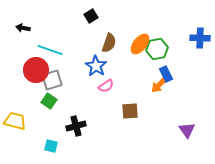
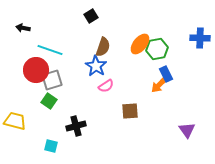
brown semicircle: moved 6 px left, 4 px down
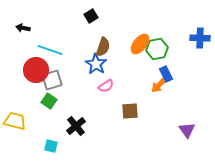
blue star: moved 2 px up
black cross: rotated 24 degrees counterclockwise
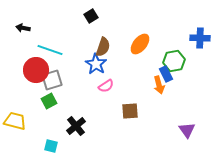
green hexagon: moved 17 px right, 12 px down
orange arrow: rotated 60 degrees counterclockwise
green square: rotated 28 degrees clockwise
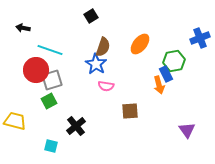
blue cross: rotated 24 degrees counterclockwise
pink semicircle: rotated 42 degrees clockwise
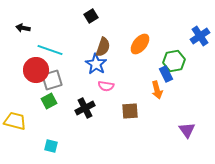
blue cross: moved 2 px up; rotated 12 degrees counterclockwise
orange arrow: moved 2 px left, 5 px down
black cross: moved 9 px right, 18 px up; rotated 12 degrees clockwise
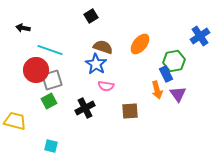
brown semicircle: rotated 90 degrees counterclockwise
purple triangle: moved 9 px left, 36 px up
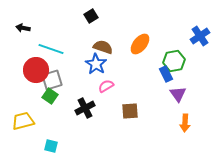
cyan line: moved 1 px right, 1 px up
pink semicircle: rotated 140 degrees clockwise
orange arrow: moved 28 px right, 33 px down; rotated 18 degrees clockwise
green square: moved 1 px right, 5 px up; rotated 28 degrees counterclockwise
yellow trapezoid: moved 8 px right; rotated 30 degrees counterclockwise
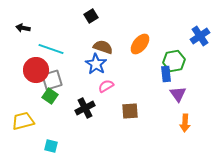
blue rectangle: rotated 21 degrees clockwise
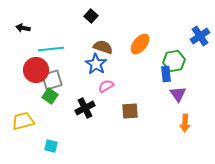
black square: rotated 16 degrees counterclockwise
cyan line: rotated 25 degrees counterclockwise
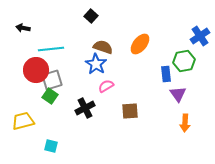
green hexagon: moved 10 px right
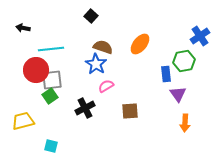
gray square: rotated 10 degrees clockwise
green square: rotated 21 degrees clockwise
